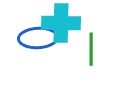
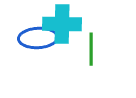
cyan cross: moved 1 px right, 1 px down
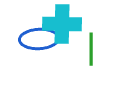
blue ellipse: moved 1 px right, 1 px down
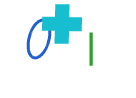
blue ellipse: rotated 72 degrees counterclockwise
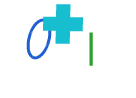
cyan cross: moved 1 px right
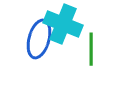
cyan cross: rotated 21 degrees clockwise
